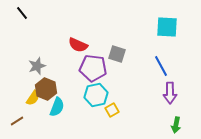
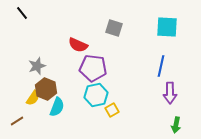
gray square: moved 3 px left, 26 px up
blue line: rotated 40 degrees clockwise
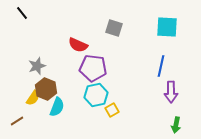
purple arrow: moved 1 px right, 1 px up
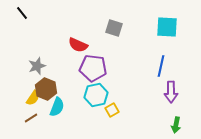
brown line: moved 14 px right, 3 px up
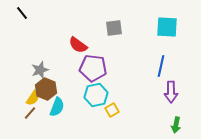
gray square: rotated 24 degrees counterclockwise
red semicircle: rotated 12 degrees clockwise
gray star: moved 3 px right, 4 px down
brown line: moved 1 px left, 5 px up; rotated 16 degrees counterclockwise
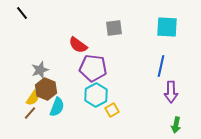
cyan hexagon: rotated 15 degrees counterclockwise
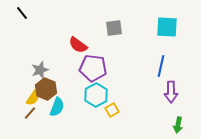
green arrow: moved 2 px right
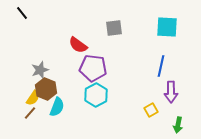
yellow square: moved 39 px right
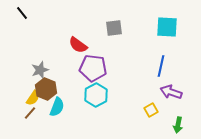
purple arrow: rotated 110 degrees clockwise
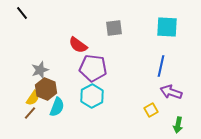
cyan hexagon: moved 4 px left, 1 px down
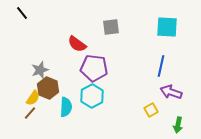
gray square: moved 3 px left, 1 px up
red semicircle: moved 1 px left, 1 px up
purple pentagon: moved 1 px right
brown hexagon: moved 2 px right, 1 px up
cyan semicircle: moved 9 px right; rotated 18 degrees counterclockwise
